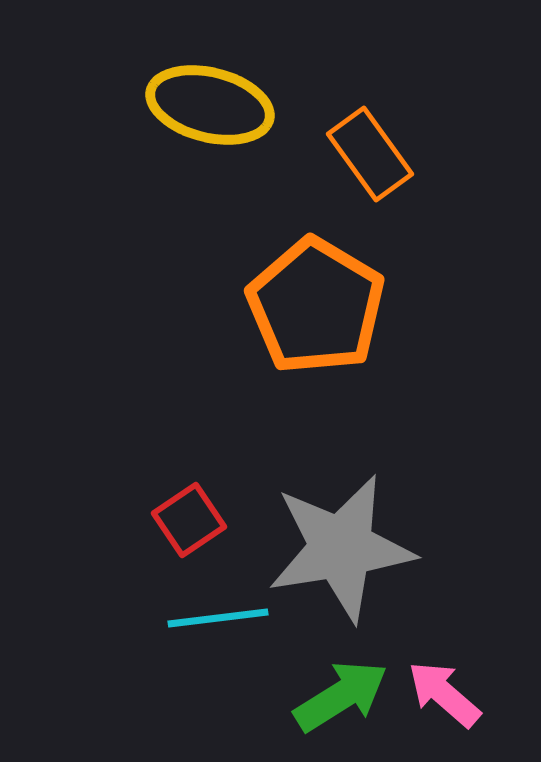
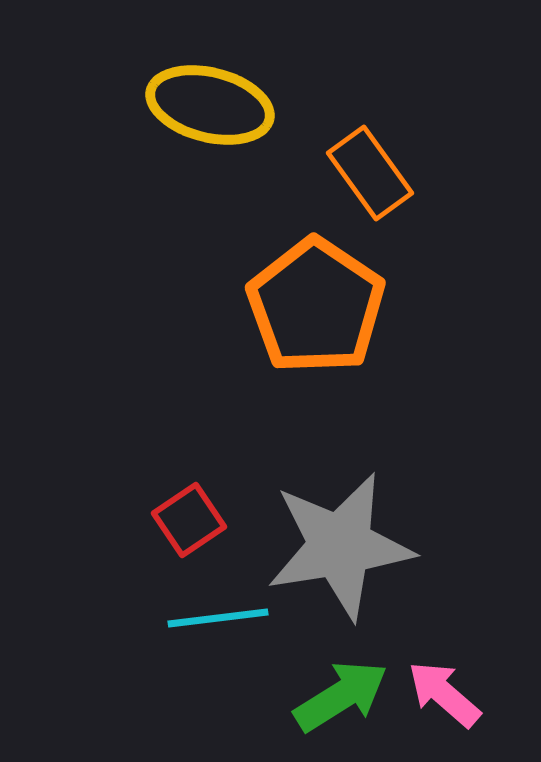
orange rectangle: moved 19 px down
orange pentagon: rotated 3 degrees clockwise
gray star: moved 1 px left, 2 px up
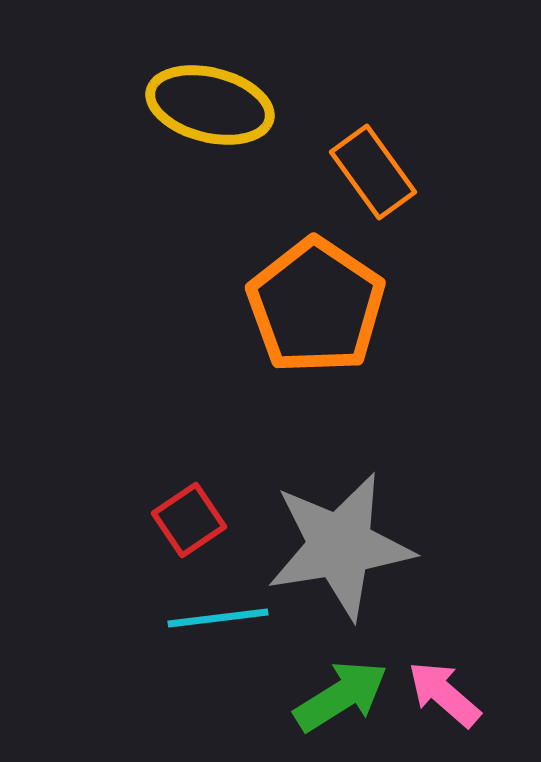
orange rectangle: moved 3 px right, 1 px up
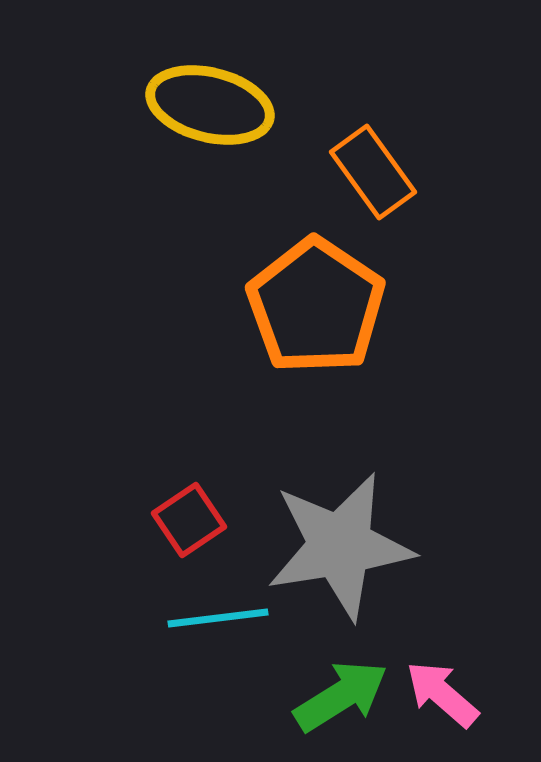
pink arrow: moved 2 px left
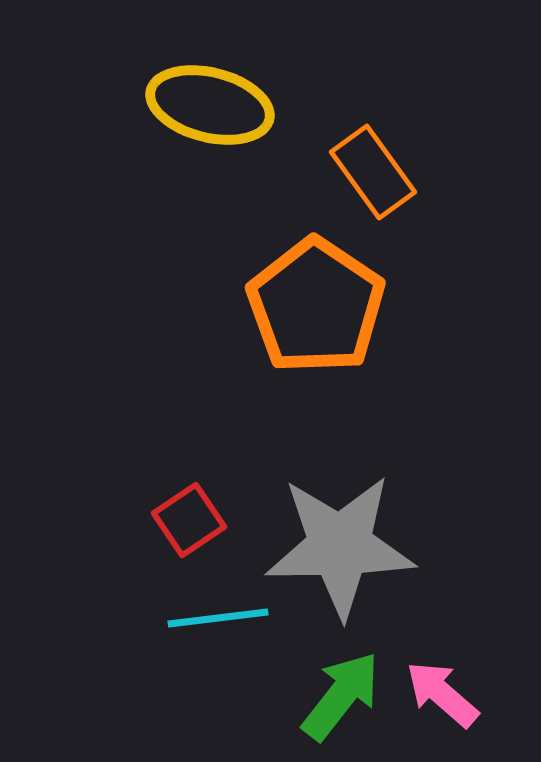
gray star: rotated 8 degrees clockwise
green arrow: rotated 20 degrees counterclockwise
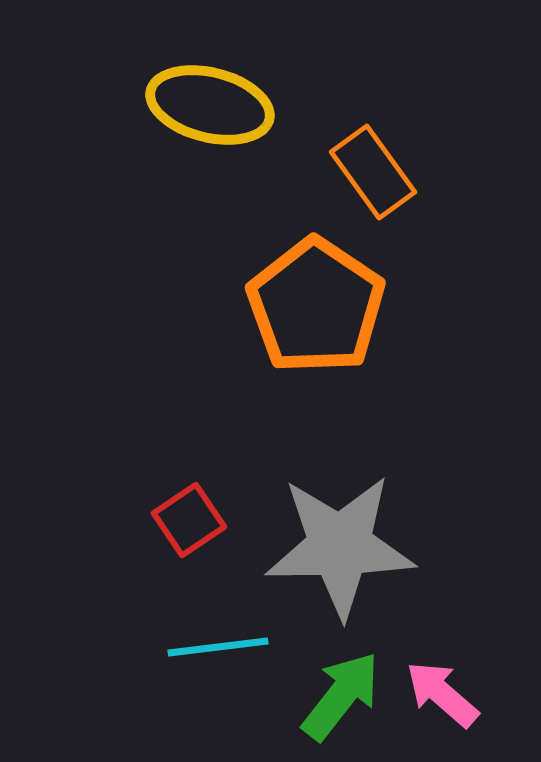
cyan line: moved 29 px down
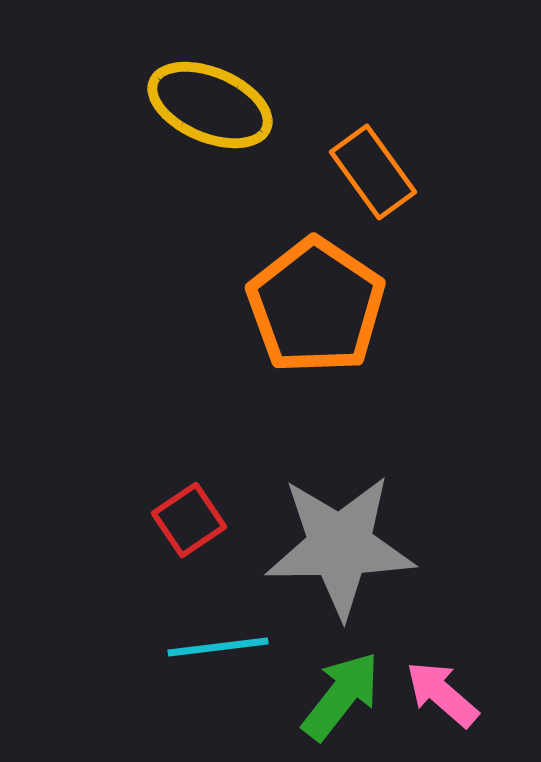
yellow ellipse: rotated 9 degrees clockwise
